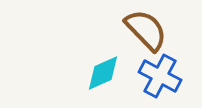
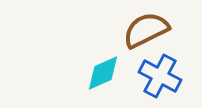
brown semicircle: rotated 72 degrees counterclockwise
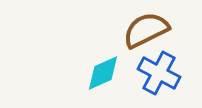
blue cross: moved 1 px left, 3 px up
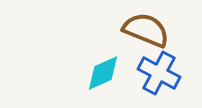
brown semicircle: rotated 48 degrees clockwise
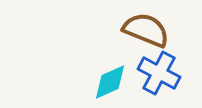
cyan diamond: moved 7 px right, 9 px down
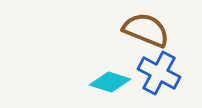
cyan diamond: rotated 42 degrees clockwise
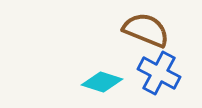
cyan diamond: moved 8 px left
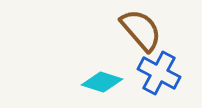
brown semicircle: moved 5 px left; rotated 27 degrees clockwise
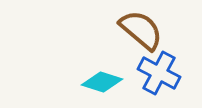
brown semicircle: rotated 9 degrees counterclockwise
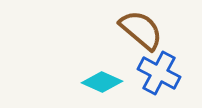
cyan diamond: rotated 6 degrees clockwise
